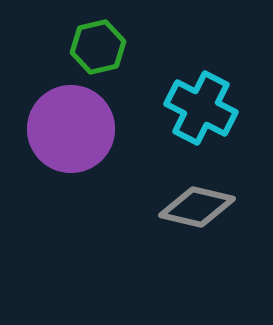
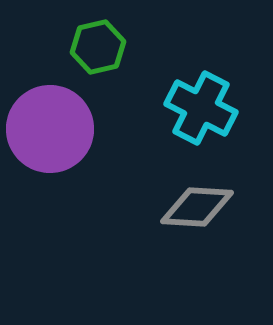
purple circle: moved 21 px left
gray diamond: rotated 10 degrees counterclockwise
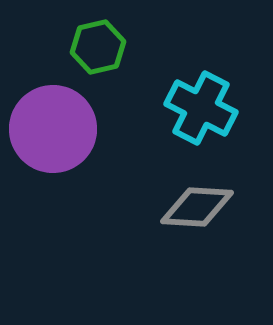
purple circle: moved 3 px right
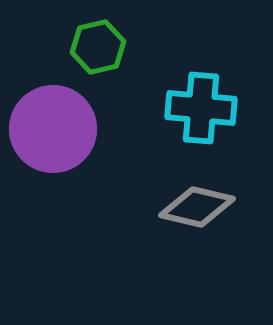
cyan cross: rotated 22 degrees counterclockwise
gray diamond: rotated 10 degrees clockwise
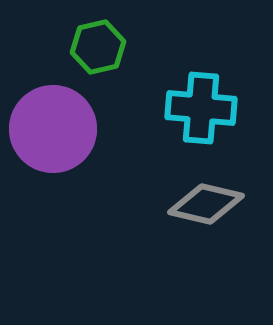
gray diamond: moved 9 px right, 3 px up
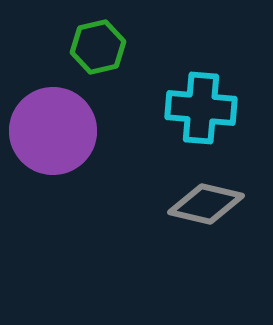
purple circle: moved 2 px down
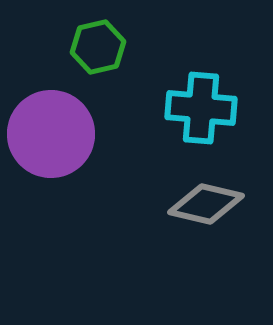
purple circle: moved 2 px left, 3 px down
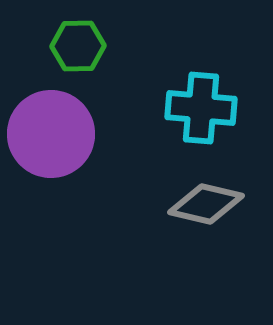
green hexagon: moved 20 px left, 1 px up; rotated 12 degrees clockwise
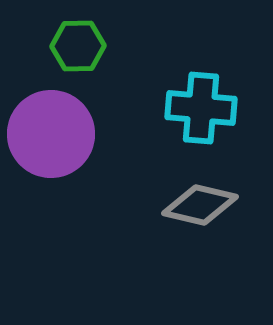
gray diamond: moved 6 px left, 1 px down
